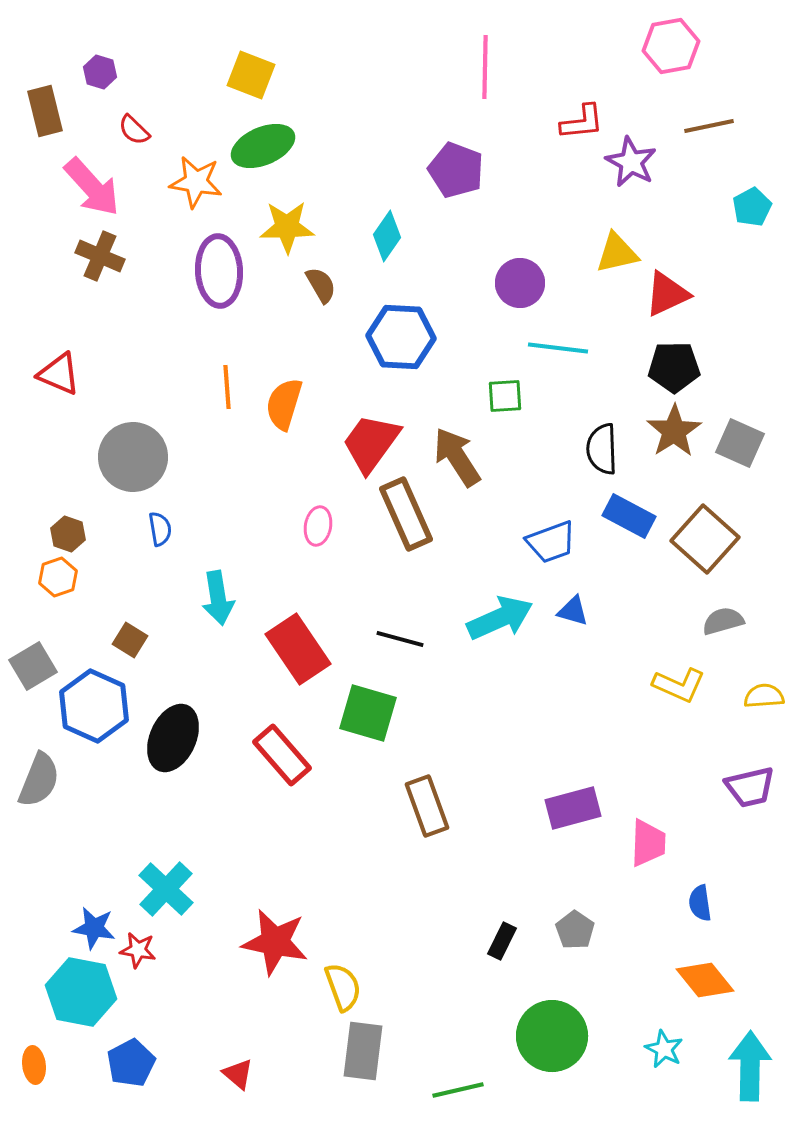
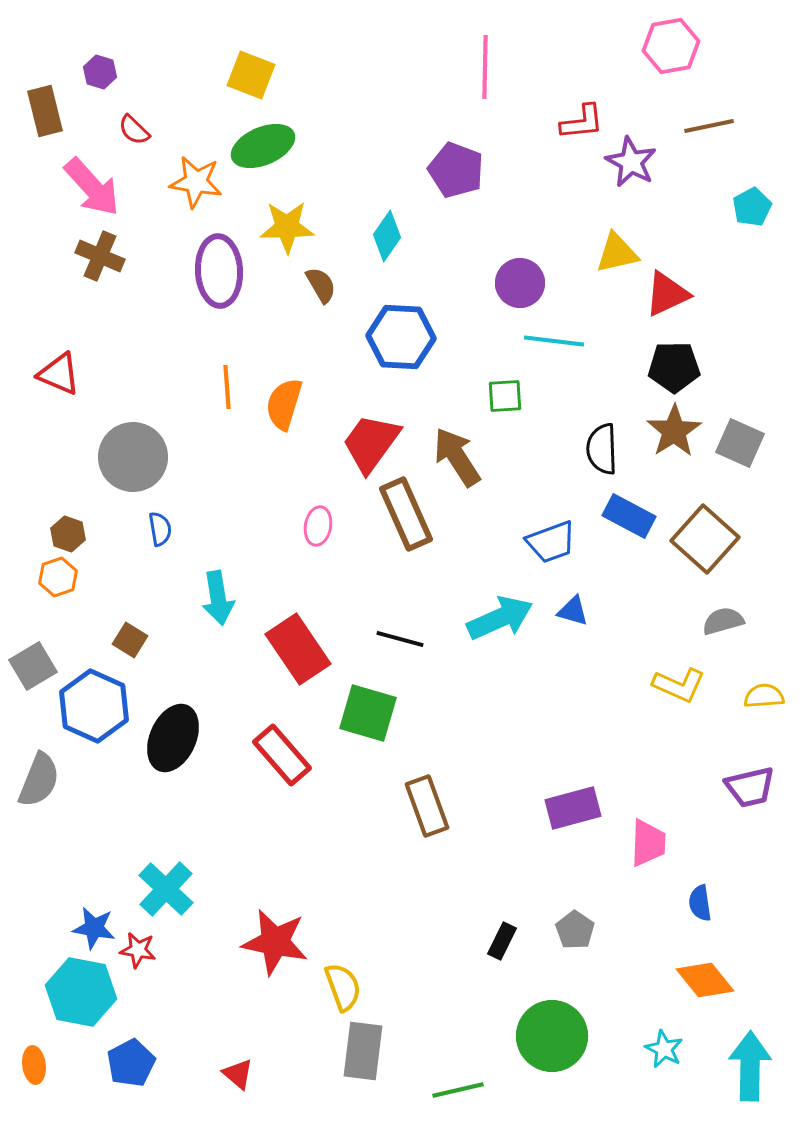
cyan line at (558, 348): moved 4 px left, 7 px up
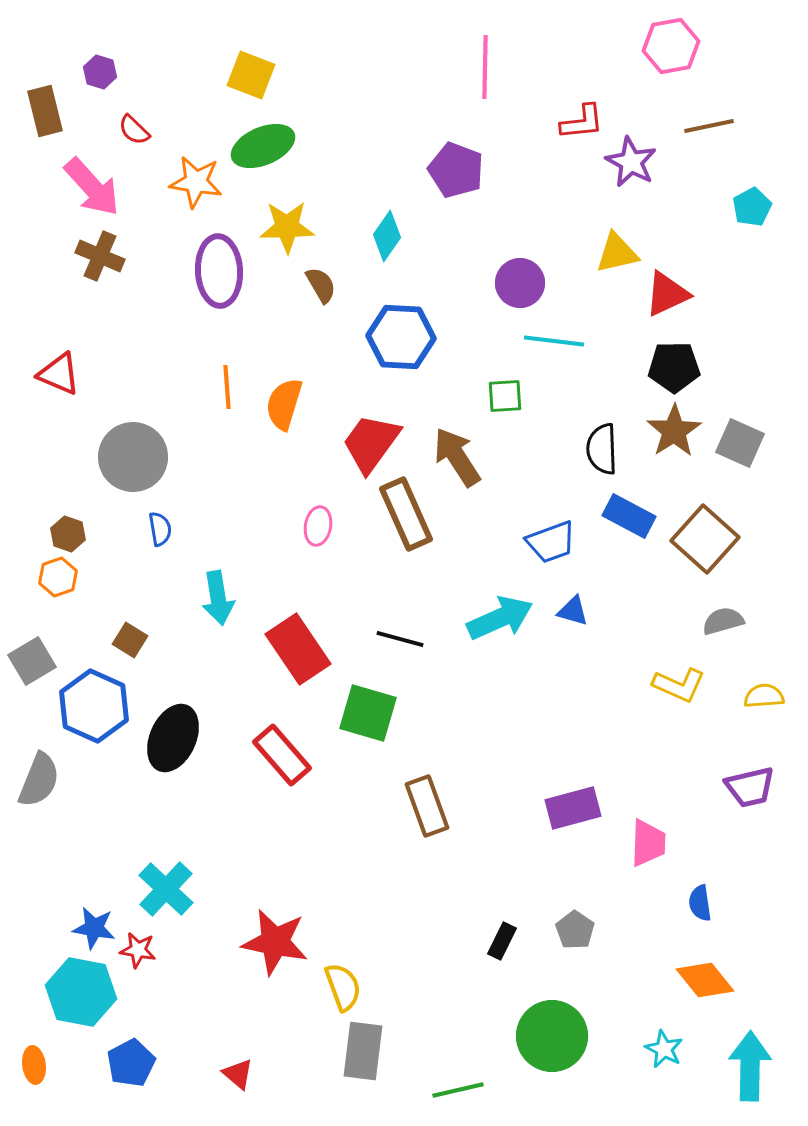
gray square at (33, 666): moved 1 px left, 5 px up
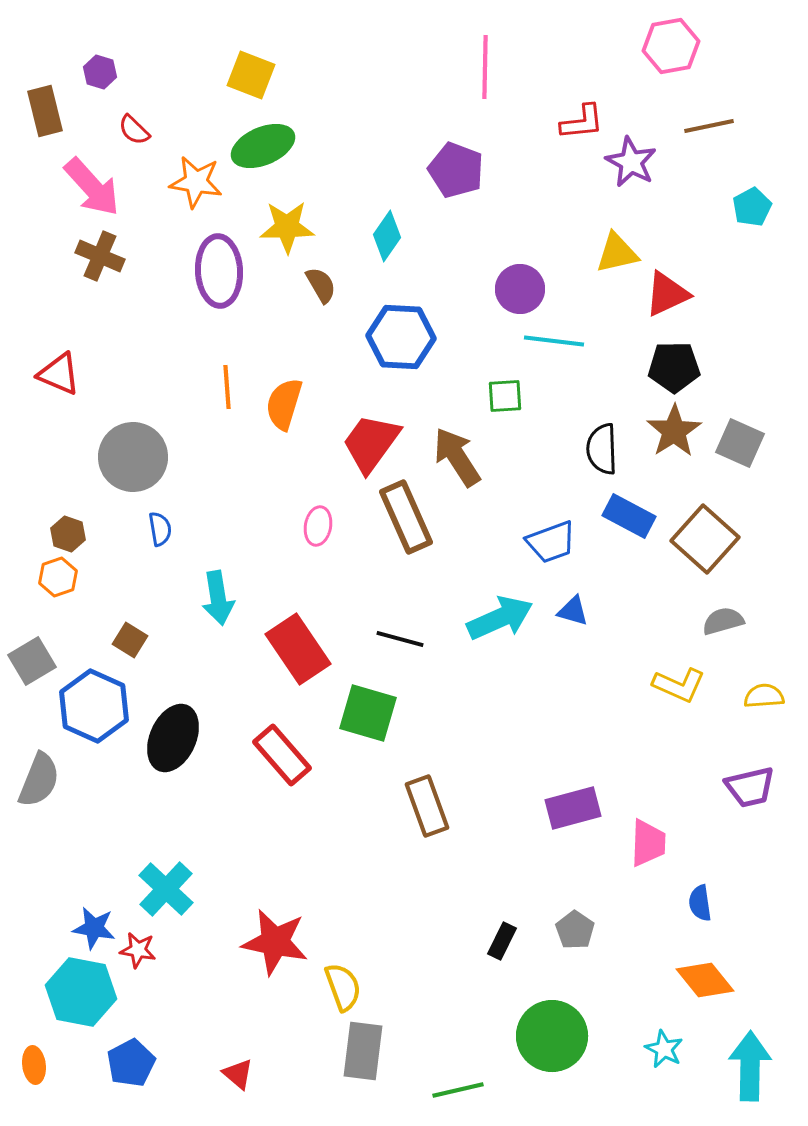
purple circle at (520, 283): moved 6 px down
brown rectangle at (406, 514): moved 3 px down
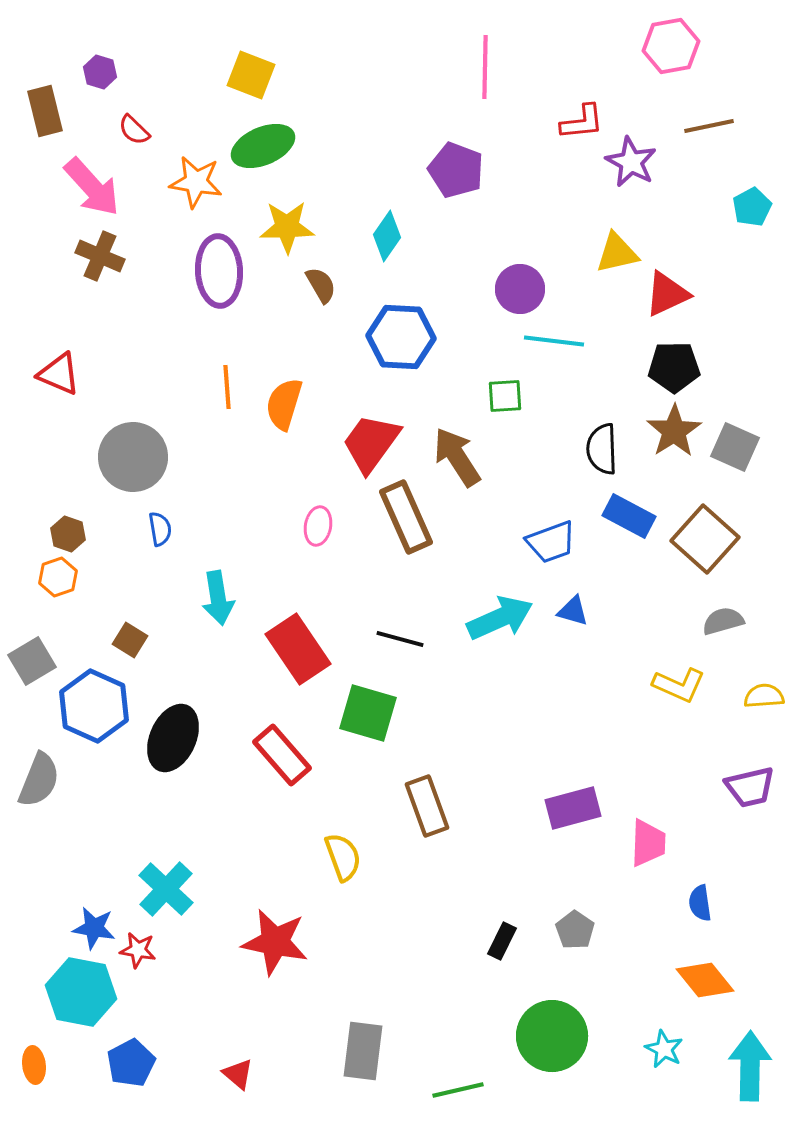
gray square at (740, 443): moved 5 px left, 4 px down
yellow semicircle at (343, 987): moved 130 px up
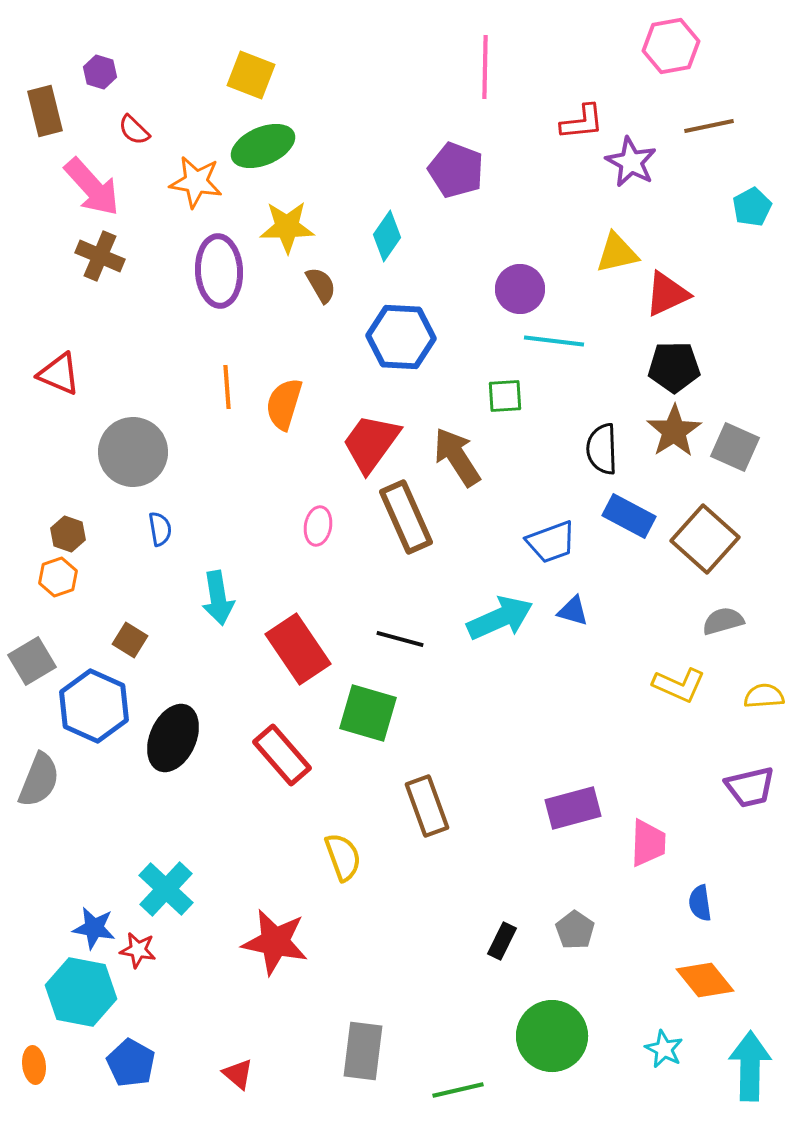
gray circle at (133, 457): moved 5 px up
blue pentagon at (131, 1063): rotated 15 degrees counterclockwise
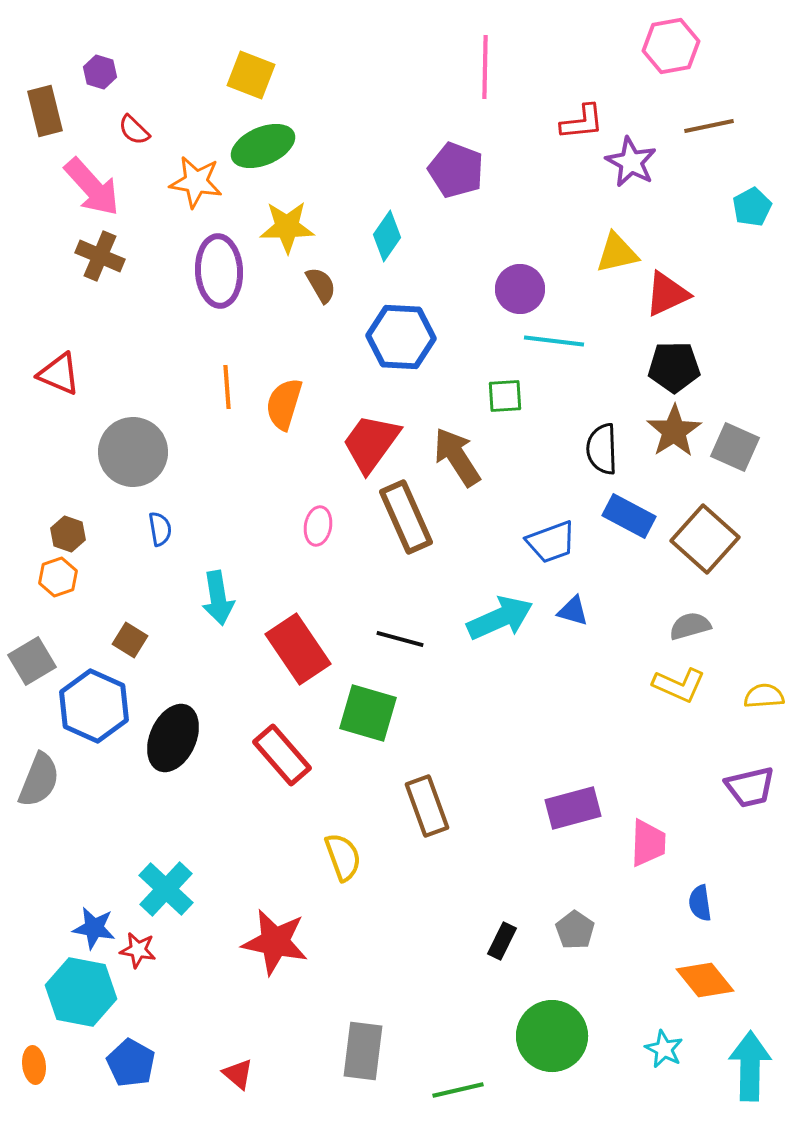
gray semicircle at (723, 621): moved 33 px left, 5 px down
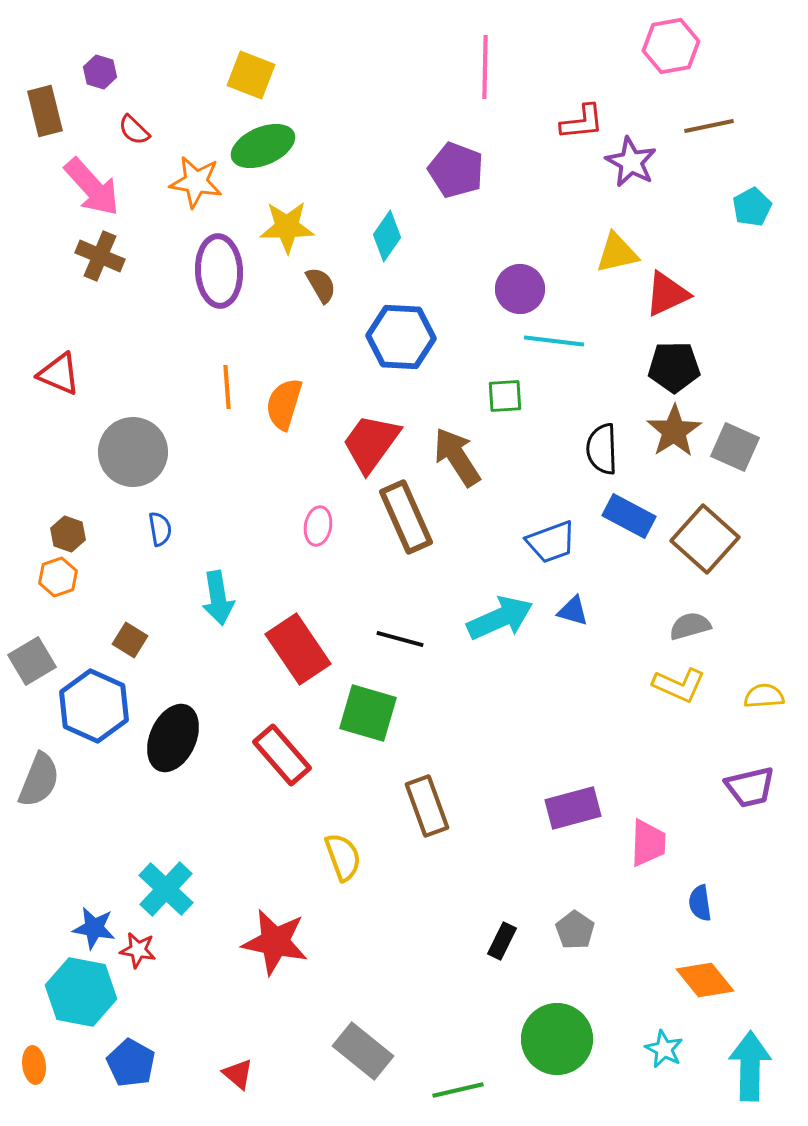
green circle at (552, 1036): moved 5 px right, 3 px down
gray rectangle at (363, 1051): rotated 58 degrees counterclockwise
